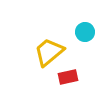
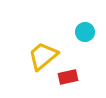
yellow trapezoid: moved 6 px left, 4 px down
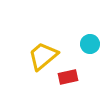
cyan circle: moved 5 px right, 12 px down
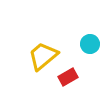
red rectangle: rotated 18 degrees counterclockwise
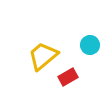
cyan circle: moved 1 px down
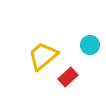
red rectangle: rotated 12 degrees counterclockwise
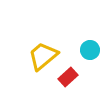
cyan circle: moved 5 px down
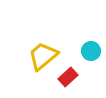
cyan circle: moved 1 px right, 1 px down
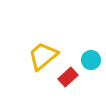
cyan circle: moved 9 px down
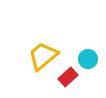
cyan circle: moved 3 px left, 1 px up
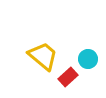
yellow trapezoid: rotated 80 degrees clockwise
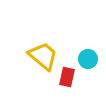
red rectangle: moved 1 px left; rotated 36 degrees counterclockwise
